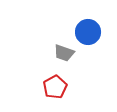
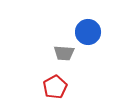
gray trapezoid: rotated 15 degrees counterclockwise
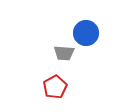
blue circle: moved 2 px left, 1 px down
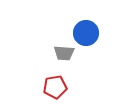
red pentagon: rotated 20 degrees clockwise
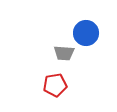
red pentagon: moved 2 px up
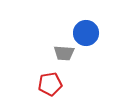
red pentagon: moved 5 px left, 1 px up
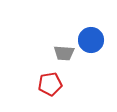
blue circle: moved 5 px right, 7 px down
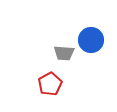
red pentagon: rotated 20 degrees counterclockwise
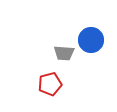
red pentagon: rotated 15 degrees clockwise
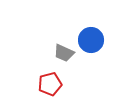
gray trapezoid: rotated 20 degrees clockwise
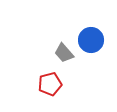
gray trapezoid: rotated 25 degrees clockwise
